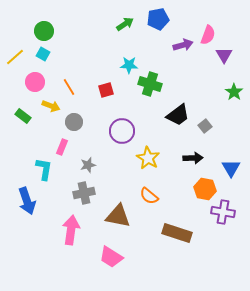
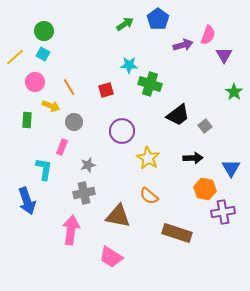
blue pentagon: rotated 25 degrees counterclockwise
green rectangle: moved 4 px right, 4 px down; rotated 56 degrees clockwise
purple cross: rotated 20 degrees counterclockwise
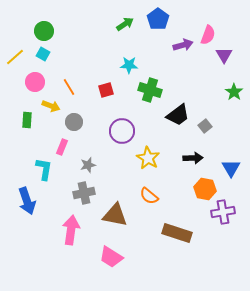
green cross: moved 6 px down
brown triangle: moved 3 px left, 1 px up
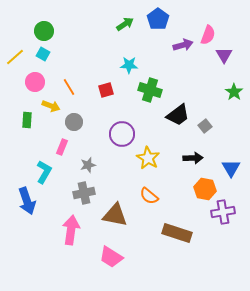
purple circle: moved 3 px down
cyan L-shape: moved 3 px down; rotated 20 degrees clockwise
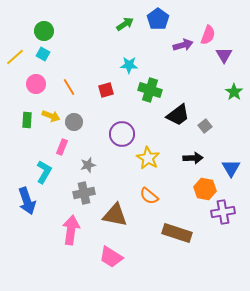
pink circle: moved 1 px right, 2 px down
yellow arrow: moved 10 px down
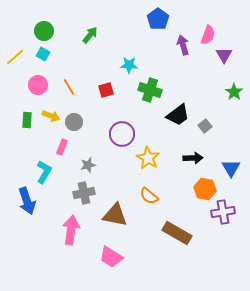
green arrow: moved 35 px left, 11 px down; rotated 18 degrees counterclockwise
purple arrow: rotated 90 degrees counterclockwise
pink circle: moved 2 px right, 1 px down
brown rectangle: rotated 12 degrees clockwise
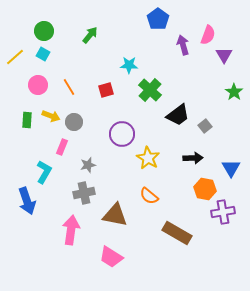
green cross: rotated 25 degrees clockwise
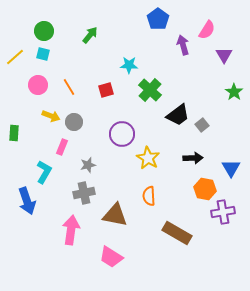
pink semicircle: moved 1 px left, 5 px up; rotated 12 degrees clockwise
cyan square: rotated 16 degrees counterclockwise
green rectangle: moved 13 px left, 13 px down
gray square: moved 3 px left, 1 px up
orange semicircle: rotated 48 degrees clockwise
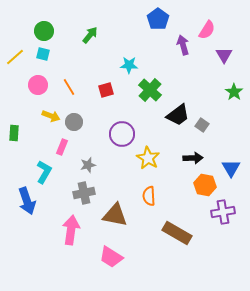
gray square: rotated 16 degrees counterclockwise
orange hexagon: moved 4 px up
